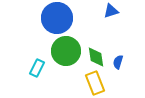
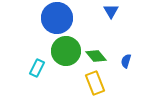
blue triangle: rotated 42 degrees counterclockwise
green diamond: moved 1 px up; rotated 30 degrees counterclockwise
blue semicircle: moved 8 px right, 1 px up
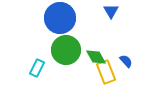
blue circle: moved 3 px right
green circle: moved 1 px up
green diamond: moved 1 px down; rotated 10 degrees clockwise
blue semicircle: rotated 120 degrees clockwise
yellow rectangle: moved 11 px right, 11 px up
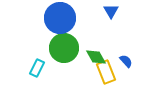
green circle: moved 2 px left, 2 px up
